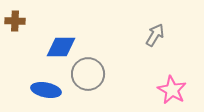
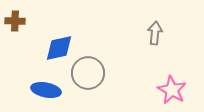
gray arrow: moved 2 px up; rotated 25 degrees counterclockwise
blue diamond: moved 2 px left, 1 px down; rotated 12 degrees counterclockwise
gray circle: moved 1 px up
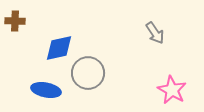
gray arrow: rotated 140 degrees clockwise
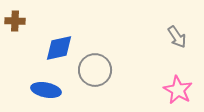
gray arrow: moved 22 px right, 4 px down
gray circle: moved 7 px right, 3 px up
pink star: moved 6 px right
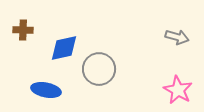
brown cross: moved 8 px right, 9 px down
gray arrow: rotated 40 degrees counterclockwise
blue diamond: moved 5 px right
gray circle: moved 4 px right, 1 px up
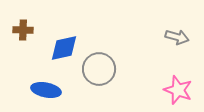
pink star: rotated 8 degrees counterclockwise
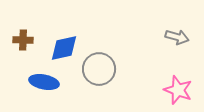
brown cross: moved 10 px down
blue ellipse: moved 2 px left, 8 px up
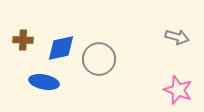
blue diamond: moved 3 px left
gray circle: moved 10 px up
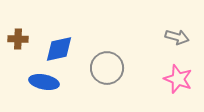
brown cross: moved 5 px left, 1 px up
blue diamond: moved 2 px left, 1 px down
gray circle: moved 8 px right, 9 px down
pink star: moved 11 px up
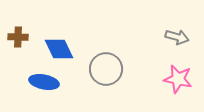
brown cross: moved 2 px up
blue diamond: rotated 76 degrees clockwise
gray circle: moved 1 px left, 1 px down
pink star: rotated 8 degrees counterclockwise
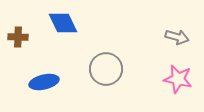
blue diamond: moved 4 px right, 26 px up
blue ellipse: rotated 24 degrees counterclockwise
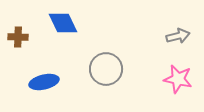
gray arrow: moved 1 px right, 1 px up; rotated 30 degrees counterclockwise
